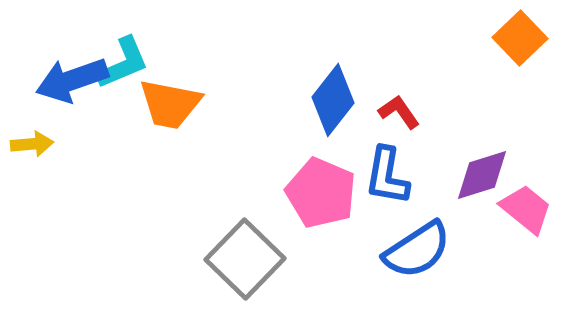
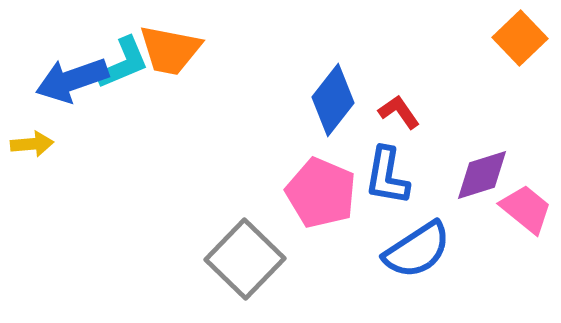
orange trapezoid: moved 54 px up
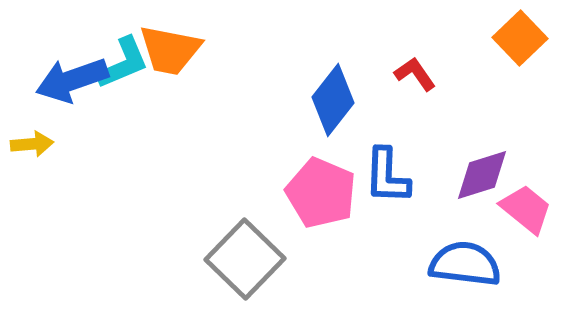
red L-shape: moved 16 px right, 38 px up
blue L-shape: rotated 8 degrees counterclockwise
blue semicircle: moved 48 px right, 14 px down; rotated 140 degrees counterclockwise
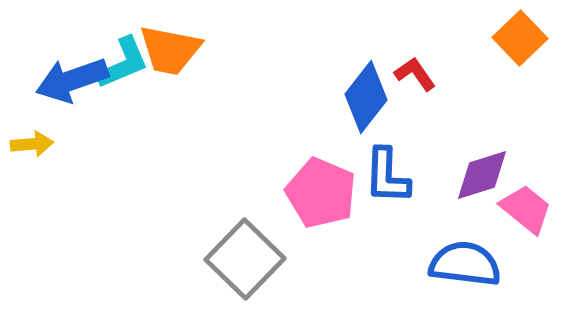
blue diamond: moved 33 px right, 3 px up
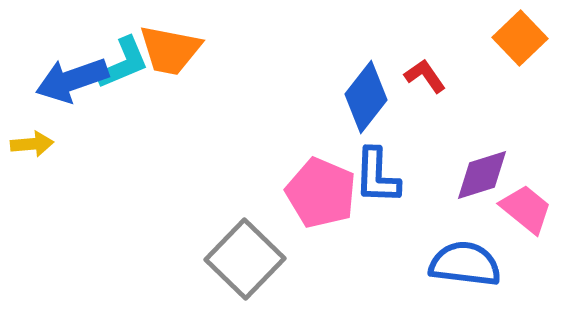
red L-shape: moved 10 px right, 2 px down
blue L-shape: moved 10 px left
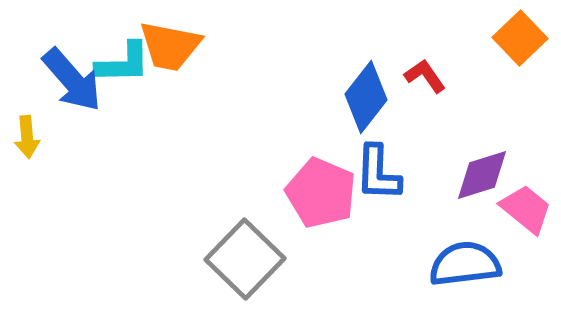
orange trapezoid: moved 4 px up
cyan L-shape: rotated 22 degrees clockwise
blue arrow: rotated 112 degrees counterclockwise
yellow arrow: moved 5 px left, 7 px up; rotated 90 degrees clockwise
blue L-shape: moved 1 px right, 3 px up
blue semicircle: rotated 14 degrees counterclockwise
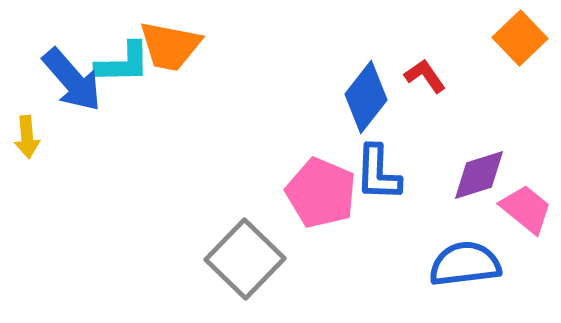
purple diamond: moved 3 px left
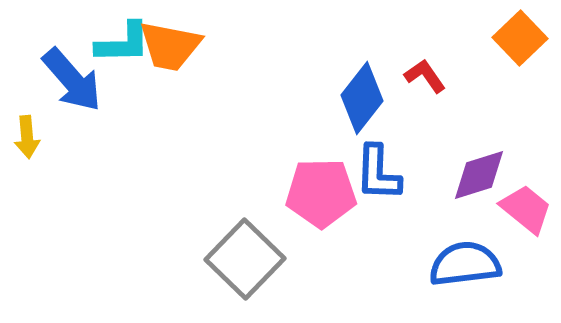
cyan L-shape: moved 20 px up
blue diamond: moved 4 px left, 1 px down
pink pentagon: rotated 24 degrees counterclockwise
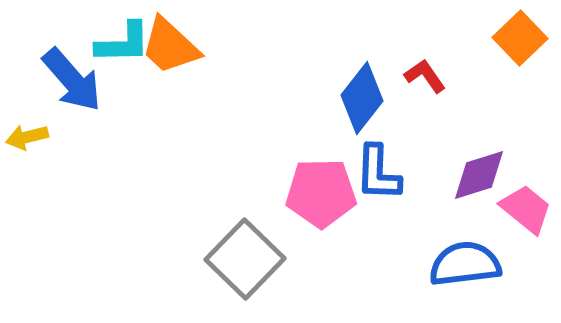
orange trapezoid: rotated 32 degrees clockwise
yellow arrow: rotated 81 degrees clockwise
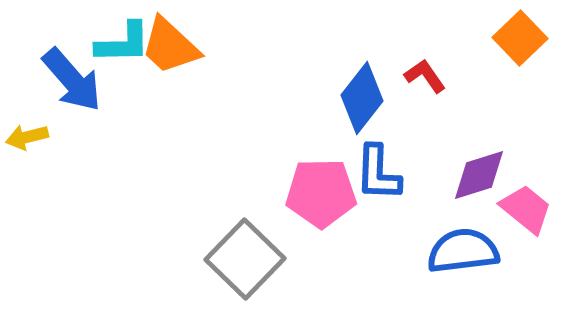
blue semicircle: moved 2 px left, 13 px up
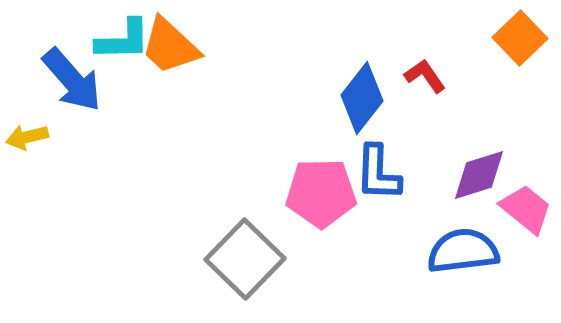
cyan L-shape: moved 3 px up
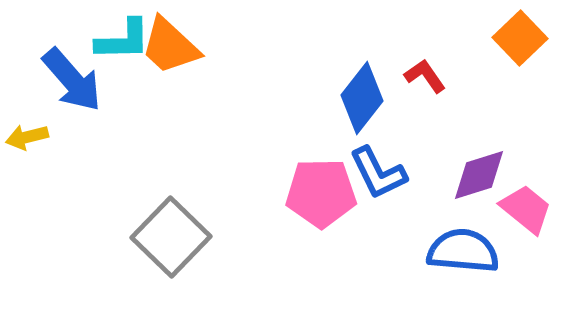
blue L-shape: rotated 28 degrees counterclockwise
blue semicircle: rotated 12 degrees clockwise
gray square: moved 74 px left, 22 px up
